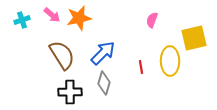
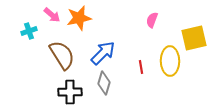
cyan cross: moved 7 px right, 11 px down
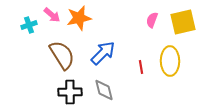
cyan cross: moved 6 px up
yellow square: moved 11 px left, 16 px up
gray diamond: moved 7 px down; rotated 30 degrees counterclockwise
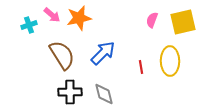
gray diamond: moved 4 px down
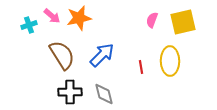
pink arrow: moved 1 px down
blue arrow: moved 1 px left, 2 px down
